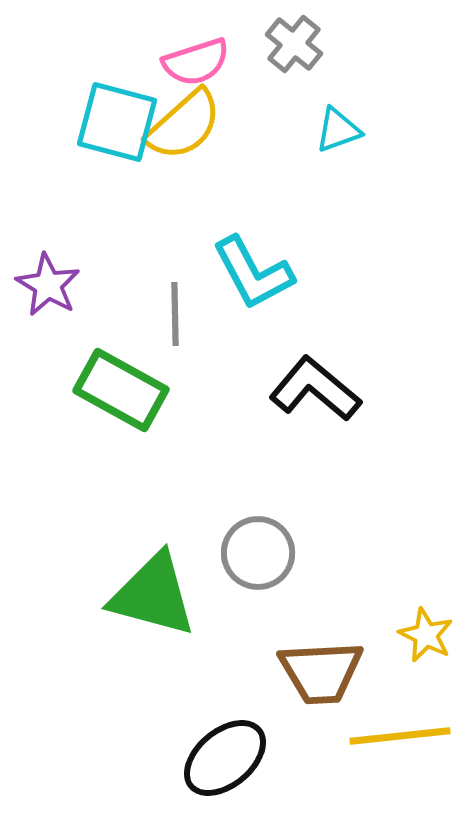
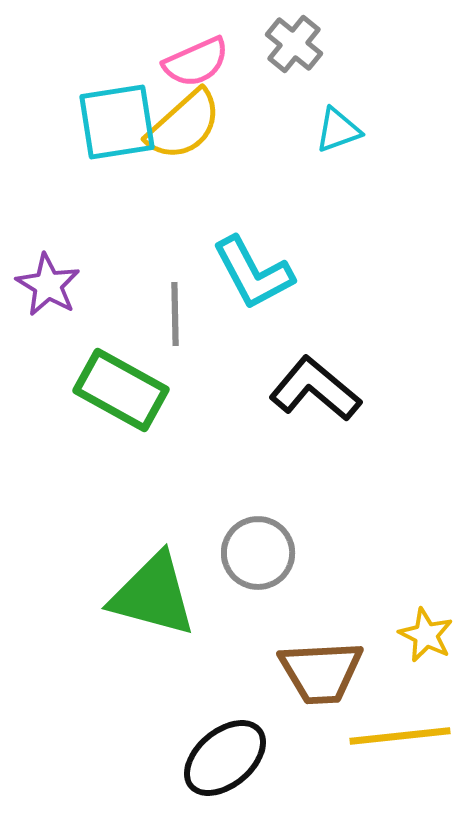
pink semicircle: rotated 6 degrees counterclockwise
cyan square: rotated 24 degrees counterclockwise
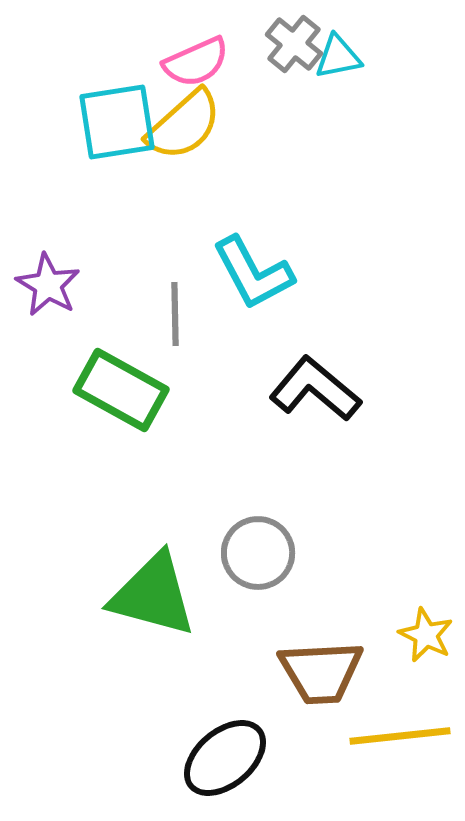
cyan triangle: moved 73 px up; rotated 9 degrees clockwise
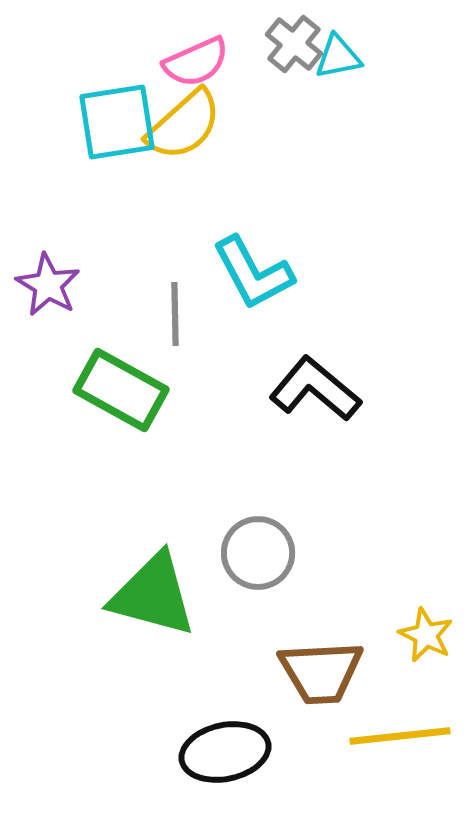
black ellipse: moved 6 px up; rotated 28 degrees clockwise
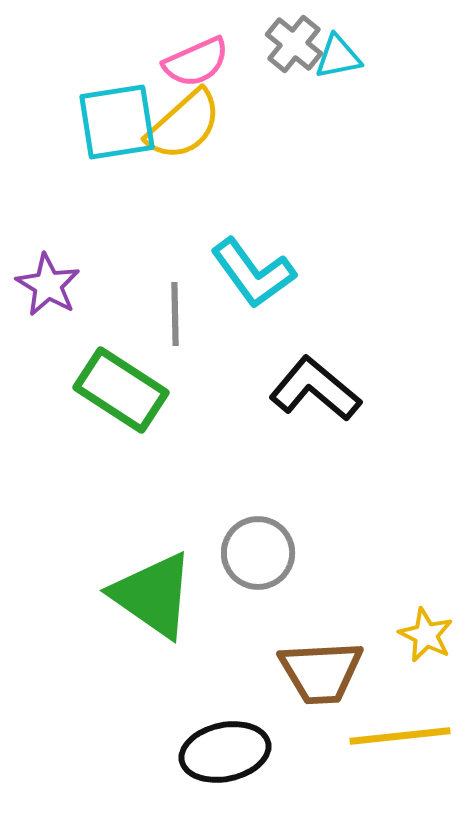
cyan L-shape: rotated 8 degrees counterclockwise
green rectangle: rotated 4 degrees clockwise
green triangle: rotated 20 degrees clockwise
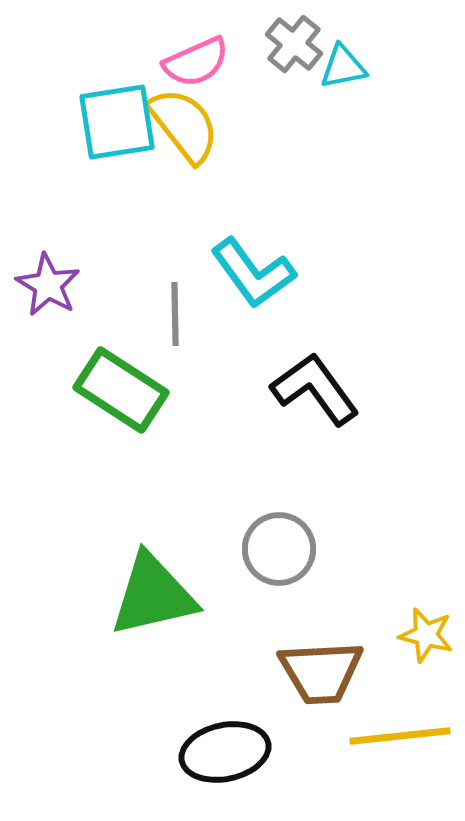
cyan triangle: moved 5 px right, 10 px down
yellow semicircle: rotated 86 degrees counterclockwise
black L-shape: rotated 14 degrees clockwise
gray circle: moved 21 px right, 4 px up
green triangle: rotated 48 degrees counterclockwise
yellow star: rotated 12 degrees counterclockwise
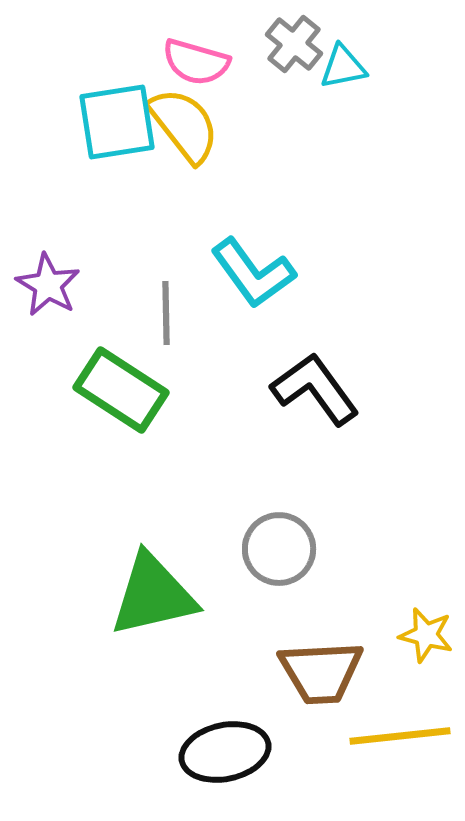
pink semicircle: rotated 40 degrees clockwise
gray line: moved 9 px left, 1 px up
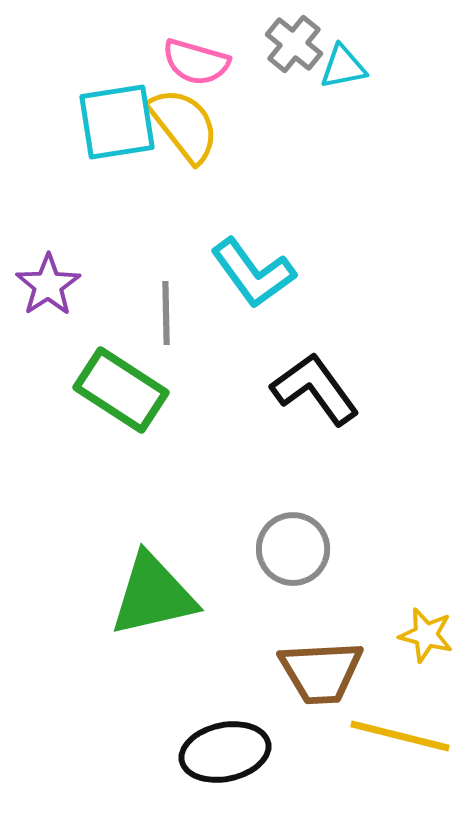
purple star: rotated 8 degrees clockwise
gray circle: moved 14 px right
yellow line: rotated 20 degrees clockwise
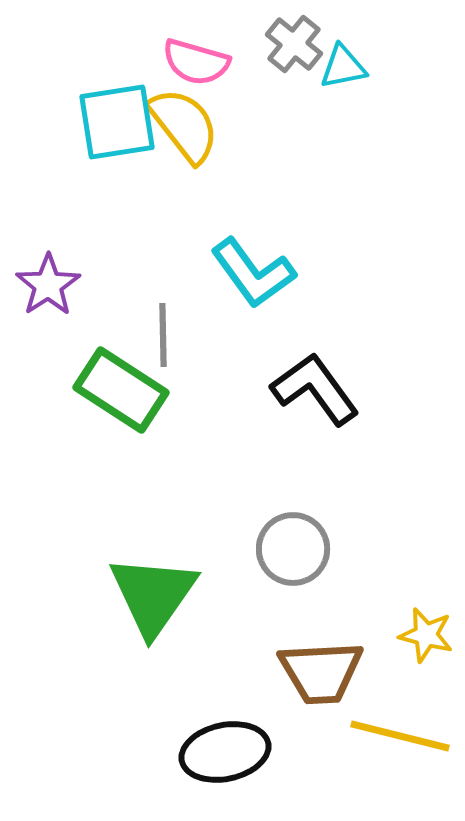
gray line: moved 3 px left, 22 px down
green triangle: rotated 42 degrees counterclockwise
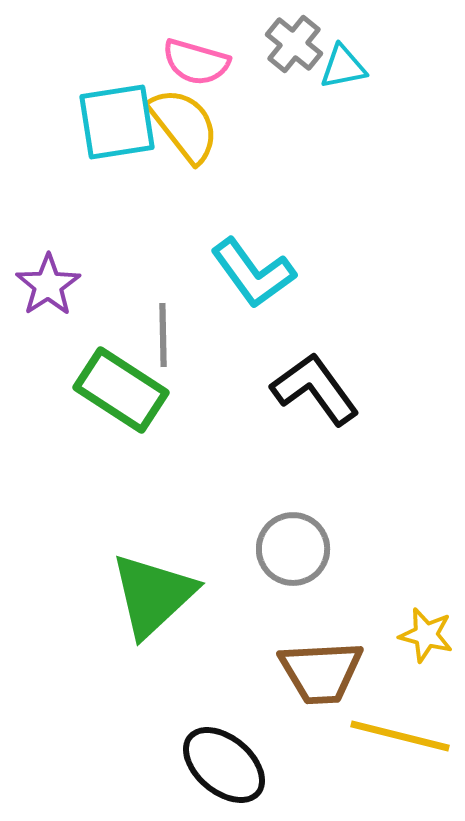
green triangle: rotated 12 degrees clockwise
black ellipse: moved 1 px left, 13 px down; rotated 52 degrees clockwise
